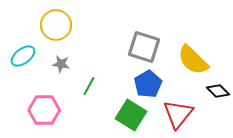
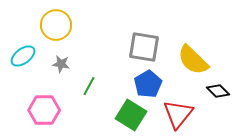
gray square: rotated 8 degrees counterclockwise
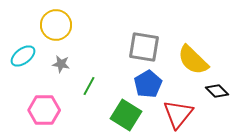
black diamond: moved 1 px left
green square: moved 5 px left
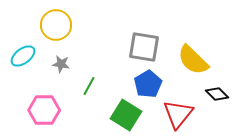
black diamond: moved 3 px down
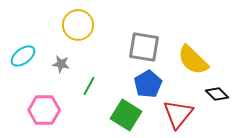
yellow circle: moved 22 px right
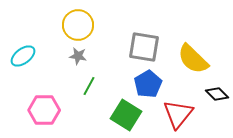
yellow semicircle: moved 1 px up
gray star: moved 17 px right, 8 px up
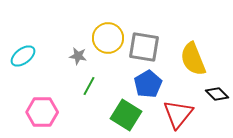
yellow circle: moved 30 px right, 13 px down
yellow semicircle: rotated 24 degrees clockwise
pink hexagon: moved 2 px left, 2 px down
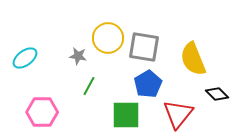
cyan ellipse: moved 2 px right, 2 px down
green square: rotated 32 degrees counterclockwise
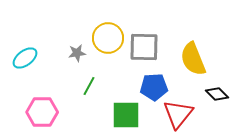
gray square: rotated 8 degrees counterclockwise
gray star: moved 1 px left, 3 px up; rotated 18 degrees counterclockwise
blue pentagon: moved 6 px right, 3 px down; rotated 28 degrees clockwise
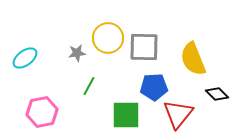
pink hexagon: rotated 12 degrees counterclockwise
